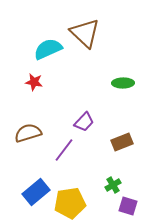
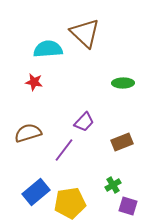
cyan semicircle: rotated 20 degrees clockwise
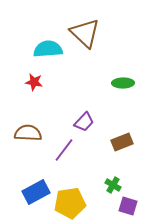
brown semicircle: rotated 20 degrees clockwise
green cross: rotated 28 degrees counterclockwise
blue rectangle: rotated 12 degrees clockwise
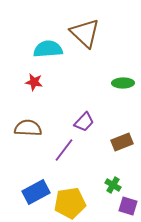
brown semicircle: moved 5 px up
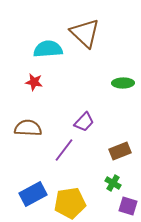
brown rectangle: moved 2 px left, 9 px down
green cross: moved 2 px up
blue rectangle: moved 3 px left, 2 px down
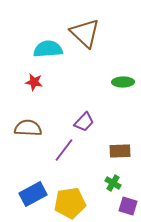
green ellipse: moved 1 px up
brown rectangle: rotated 20 degrees clockwise
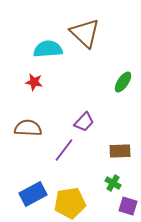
green ellipse: rotated 55 degrees counterclockwise
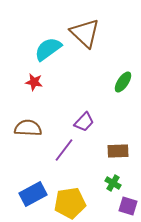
cyan semicircle: rotated 32 degrees counterclockwise
brown rectangle: moved 2 px left
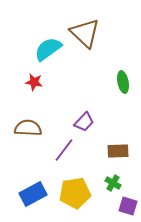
green ellipse: rotated 45 degrees counterclockwise
yellow pentagon: moved 5 px right, 10 px up
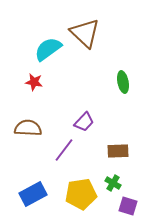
yellow pentagon: moved 6 px right, 1 px down
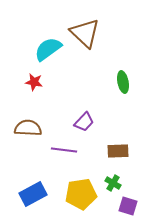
purple line: rotated 60 degrees clockwise
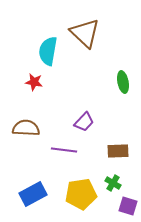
cyan semicircle: moved 2 px down; rotated 44 degrees counterclockwise
brown semicircle: moved 2 px left
